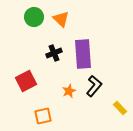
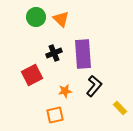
green circle: moved 2 px right
red square: moved 6 px right, 6 px up
orange star: moved 4 px left; rotated 16 degrees clockwise
orange square: moved 12 px right, 1 px up
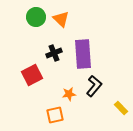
orange star: moved 4 px right, 3 px down
yellow rectangle: moved 1 px right
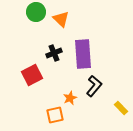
green circle: moved 5 px up
orange star: moved 1 px right, 4 px down; rotated 16 degrees counterclockwise
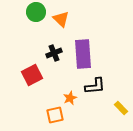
black L-shape: moved 1 px right; rotated 45 degrees clockwise
